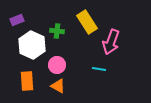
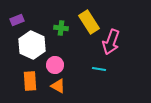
yellow rectangle: moved 2 px right
green cross: moved 4 px right, 3 px up
pink circle: moved 2 px left
orange rectangle: moved 3 px right
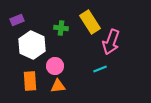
yellow rectangle: moved 1 px right
pink circle: moved 1 px down
cyan line: moved 1 px right; rotated 32 degrees counterclockwise
orange triangle: rotated 35 degrees counterclockwise
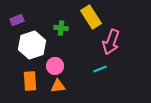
yellow rectangle: moved 1 px right, 5 px up
white hexagon: rotated 16 degrees clockwise
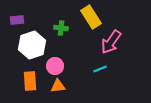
purple rectangle: rotated 16 degrees clockwise
pink arrow: rotated 15 degrees clockwise
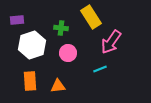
pink circle: moved 13 px right, 13 px up
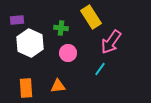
white hexagon: moved 2 px left, 2 px up; rotated 16 degrees counterclockwise
cyan line: rotated 32 degrees counterclockwise
orange rectangle: moved 4 px left, 7 px down
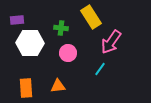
white hexagon: rotated 24 degrees counterclockwise
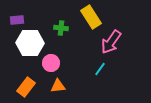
pink circle: moved 17 px left, 10 px down
orange rectangle: moved 1 px up; rotated 42 degrees clockwise
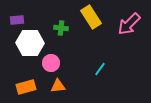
pink arrow: moved 18 px right, 18 px up; rotated 10 degrees clockwise
orange rectangle: rotated 36 degrees clockwise
